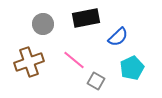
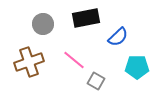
cyan pentagon: moved 5 px right, 1 px up; rotated 25 degrees clockwise
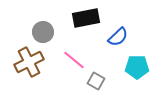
gray circle: moved 8 px down
brown cross: rotated 8 degrees counterclockwise
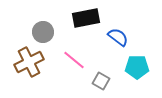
blue semicircle: rotated 100 degrees counterclockwise
gray square: moved 5 px right
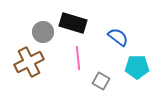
black rectangle: moved 13 px left, 5 px down; rotated 28 degrees clockwise
pink line: moved 4 px right, 2 px up; rotated 45 degrees clockwise
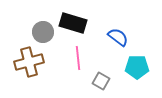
brown cross: rotated 12 degrees clockwise
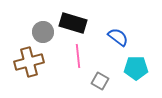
pink line: moved 2 px up
cyan pentagon: moved 1 px left, 1 px down
gray square: moved 1 px left
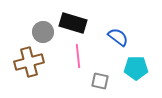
gray square: rotated 18 degrees counterclockwise
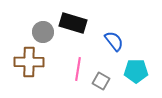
blue semicircle: moved 4 px left, 4 px down; rotated 15 degrees clockwise
pink line: moved 13 px down; rotated 15 degrees clockwise
brown cross: rotated 16 degrees clockwise
cyan pentagon: moved 3 px down
gray square: moved 1 px right; rotated 18 degrees clockwise
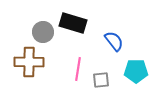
gray square: moved 1 px up; rotated 36 degrees counterclockwise
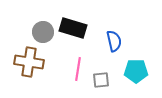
black rectangle: moved 5 px down
blue semicircle: rotated 25 degrees clockwise
brown cross: rotated 8 degrees clockwise
